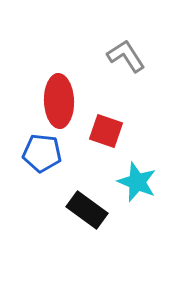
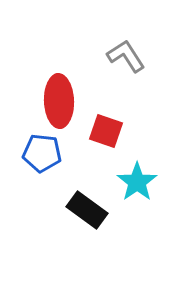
cyan star: rotated 15 degrees clockwise
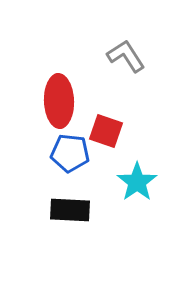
blue pentagon: moved 28 px right
black rectangle: moved 17 px left; rotated 33 degrees counterclockwise
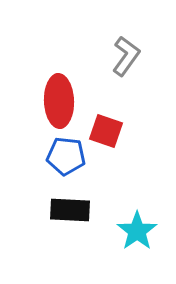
gray L-shape: rotated 69 degrees clockwise
blue pentagon: moved 4 px left, 3 px down
cyan star: moved 49 px down
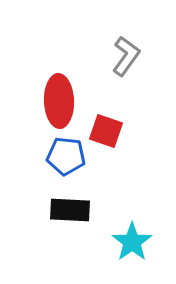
cyan star: moved 5 px left, 11 px down
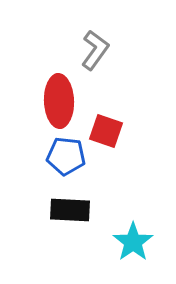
gray L-shape: moved 31 px left, 6 px up
cyan star: moved 1 px right
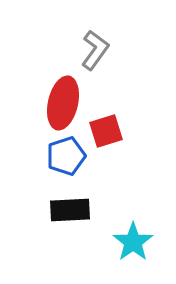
red ellipse: moved 4 px right, 2 px down; rotated 15 degrees clockwise
red square: rotated 36 degrees counterclockwise
blue pentagon: rotated 24 degrees counterclockwise
black rectangle: rotated 6 degrees counterclockwise
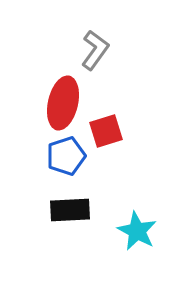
cyan star: moved 4 px right, 11 px up; rotated 9 degrees counterclockwise
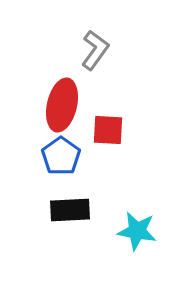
red ellipse: moved 1 px left, 2 px down
red square: moved 2 px right, 1 px up; rotated 20 degrees clockwise
blue pentagon: moved 5 px left; rotated 18 degrees counterclockwise
cyan star: rotated 18 degrees counterclockwise
